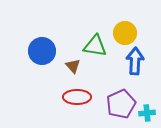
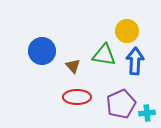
yellow circle: moved 2 px right, 2 px up
green triangle: moved 9 px right, 9 px down
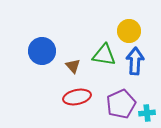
yellow circle: moved 2 px right
red ellipse: rotated 12 degrees counterclockwise
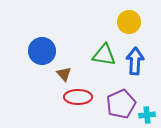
yellow circle: moved 9 px up
brown triangle: moved 9 px left, 8 px down
red ellipse: moved 1 px right; rotated 12 degrees clockwise
cyan cross: moved 2 px down
